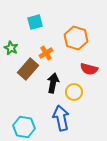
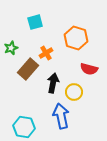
green star: rotated 24 degrees clockwise
blue arrow: moved 2 px up
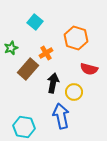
cyan square: rotated 35 degrees counterclockwise
